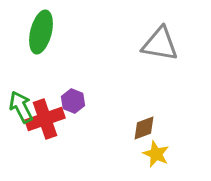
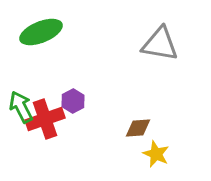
green ellipse: rotated 54 degrees clockwise
purple hexagon: rotated 10 degrees clockwise
brown diamond: moved 6 px left; rotated 16 degrees clockwise
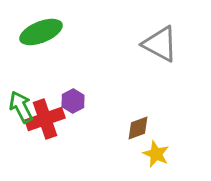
gray triangle: rotated 18 degrees clockwise
brown diamond: rotated 16 degrees counterclockwise
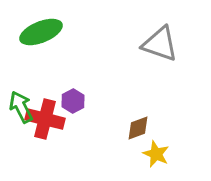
gray triangle: rotated 9 degrees counterclockwise
red cross: rotated 33 degrees clockwise
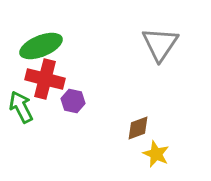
green ellipse: moved 14 px down
gray triangle: rotated 45 degrees clockwise
purple hexagon: rotated 20 degrees counterclockwise
red cross: moved 40 px up
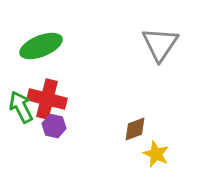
red cross: moved 2 px right, 20 px down
purple hexagon: moved 19 px left, 25 px down
brown diamond: moved 3 px left, 1 px down
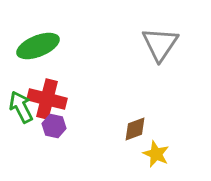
green ellipse: moved 3 px left
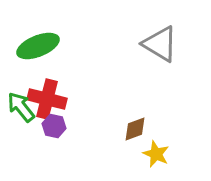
gray triangle: rotated 33 degrees counterclockwise
green arrow: rotated 12 degrees counterclockwise
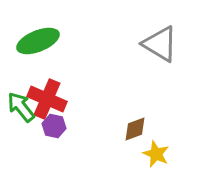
green ellipse: moved 5 px up
red cross: rotated 9 degrees clockwise
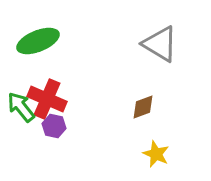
brown diamond: moved 8 px right, 22 px up
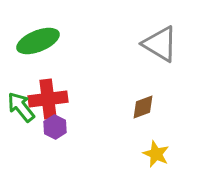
red cross: moved 1 px right; rotated 30 degrees counterclockwise
purple hexagon: moved 1 px right, 1 px down; rotated 15 degrees clockwise
